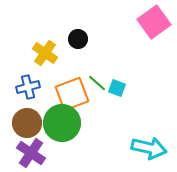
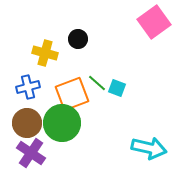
yellow cross: rotated 20 degrees counterclockwise
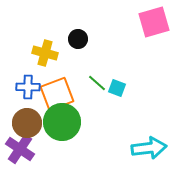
pink square: rotated 20 degrees clockwise
blue cross: rotated 15 degrees clockwise
orange square: moved 15 px left
green circle: moved 1 px up
cyan arrow: rotated 20 degrees counterclockwise
purple cross: moved 11 px left, 4 px up
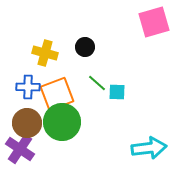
black circle: moved 7 px right, 8 px down
cyan square: moved 4 px down; rotated 18 degrees counterclockwise
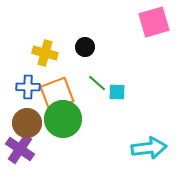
green circle: moved 1 px right, 3 px up
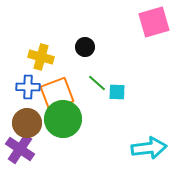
yellow cross: moved 4 px left, 4 px down
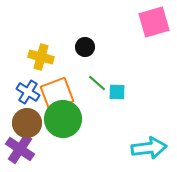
blue cross: moved 5 px down; rotated 30 degrees clockwise
